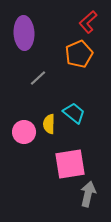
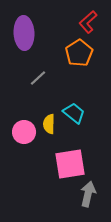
orange pentagon: moved 1 px up; rotated 8 degrees counterclockwise
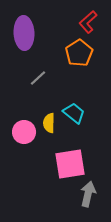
yellow semicircle: moved 1 px up
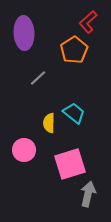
orange pentagon: moved 5 px left, 3 px up
pink circle: moved 18 px down
pink square: rotated 8 degrees counterclockwise
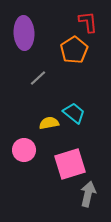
red L-shape: rotated 125 degrees clockwise
yellow semicircle: rotated 78 degrees clockwise
